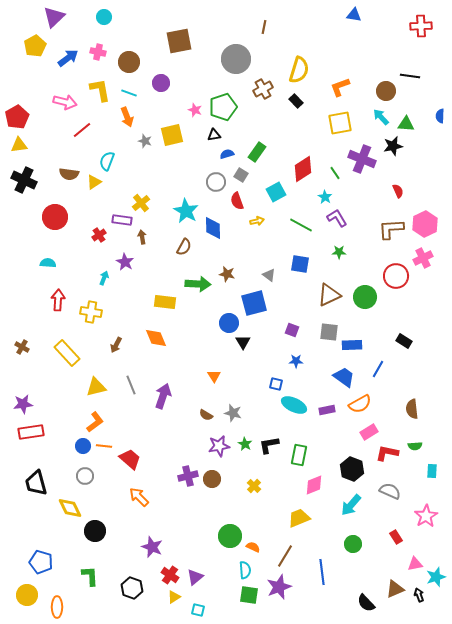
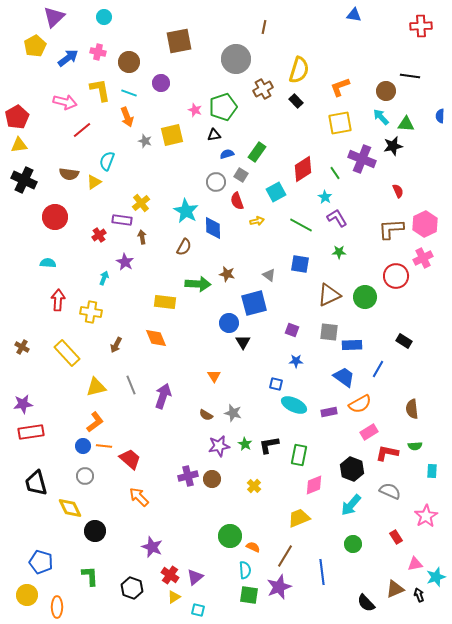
purple rectangle at (327, 410): moved 2 px right, 2 px down
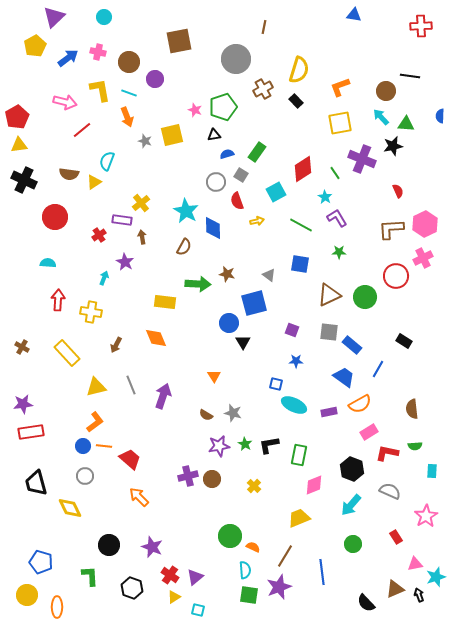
purple circle at (161, 83): moved 6 px left, 4 px up
blue rectangle at (352, 345): rotated 42 degrees clockwise
black circle at (95, 531): moved 14 px right, 14 px down
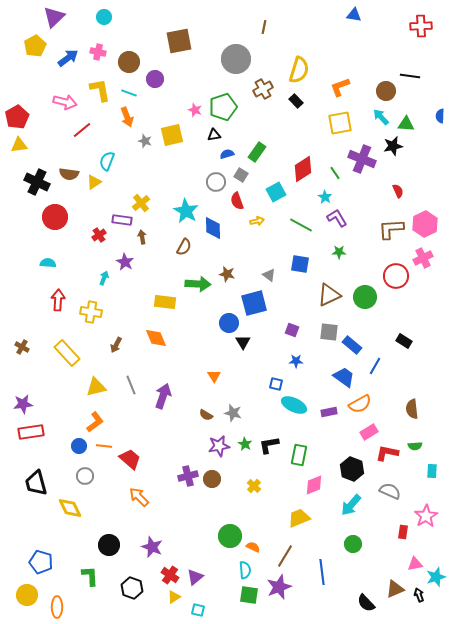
black cross at (24, 180): moved 13 px right, 2 px down
blue line at (378, 369): moved 3 px left, 3 px up
blue circle at (83, 446): moved 4 px left
red rectangle at (396, 537): moved 7 px right, 5 px up; rotated 40 degrees clockwise
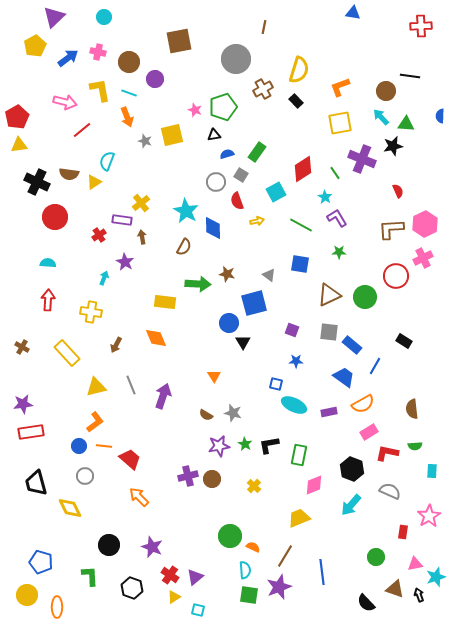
blue triangle at (354, 15): moved 1 px left, 2 px up
red arrow at (58, 300): moved 10 px left
orange semicircle at (360, 404): moved 3 px right
pink star at (426, 516): moved 3 px right
green circle at (353, 544): moved 23 px right, 13 px down
brown triangle at (395, 589): rotated 42 degrees clockwise
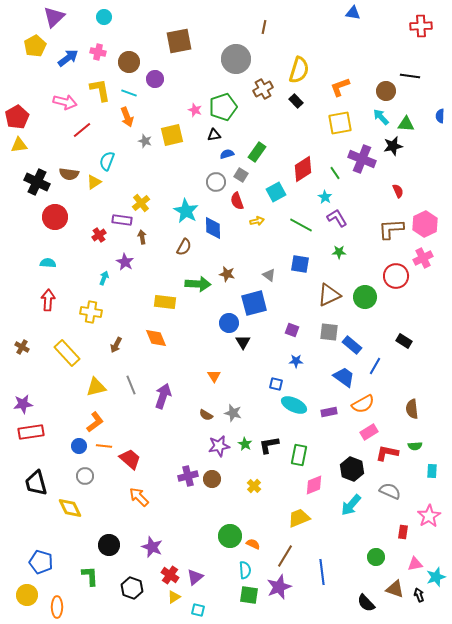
orange semicircle at (253, 547): moved 3 px up
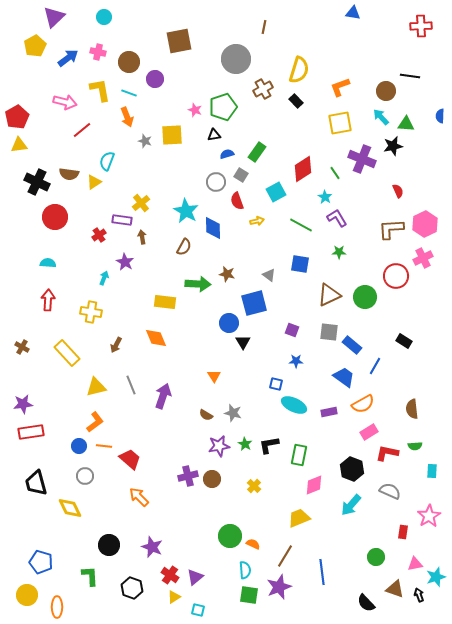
yellow square at (172, 135): rotated 10 degrees clockwise
